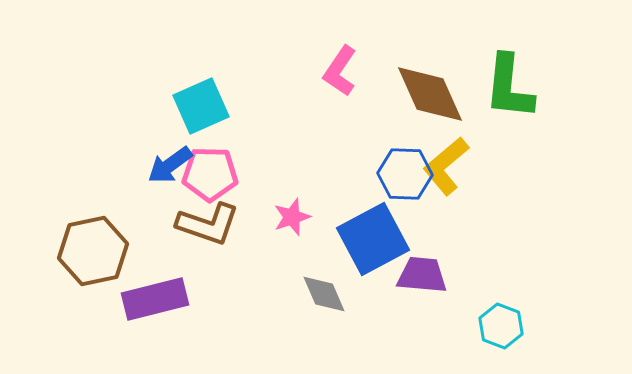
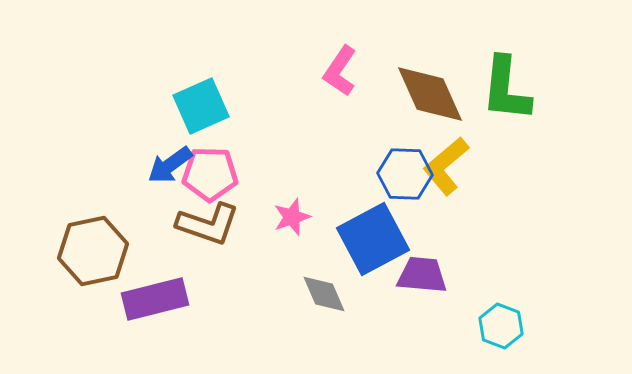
green L-shape: moved 3 px left, 2 px down
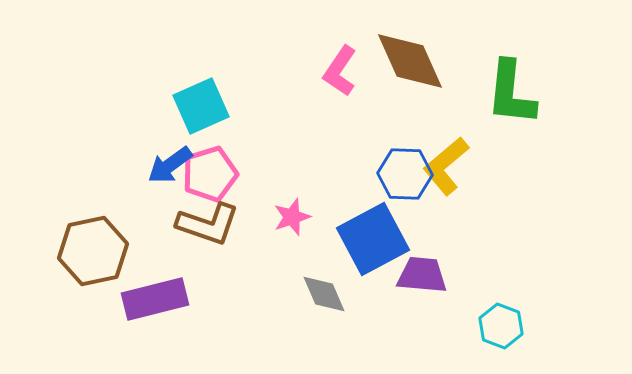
green L-shape: moved 5 px right, 4 px down
brown diamond: moved 20 px left, 33 px up
pink pentagon: rotated 18 degrees counterclockwise
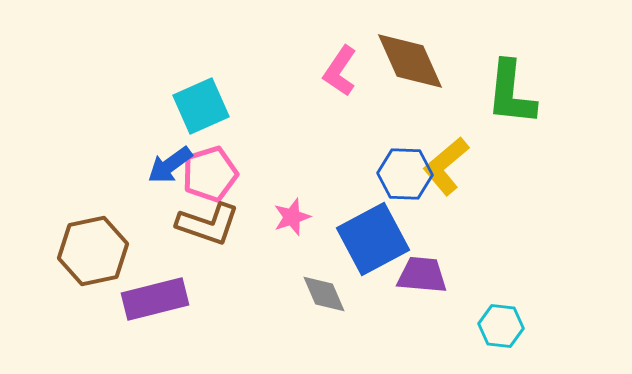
cyan hexagon: rotated 15 degrees counterclockwise
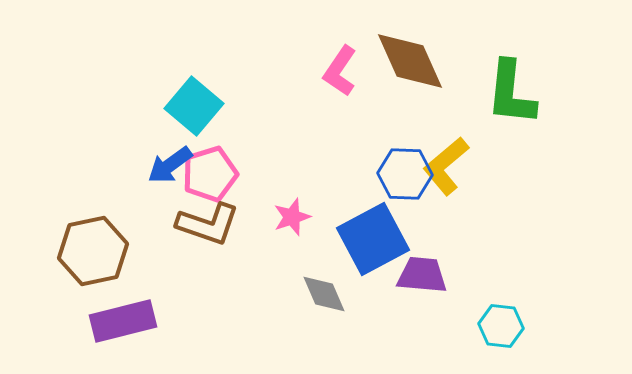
cyan square: moved 7 px left; rotated 26 degrees counterclockwise
purple rectangle: moved 32 px left, 22 px down
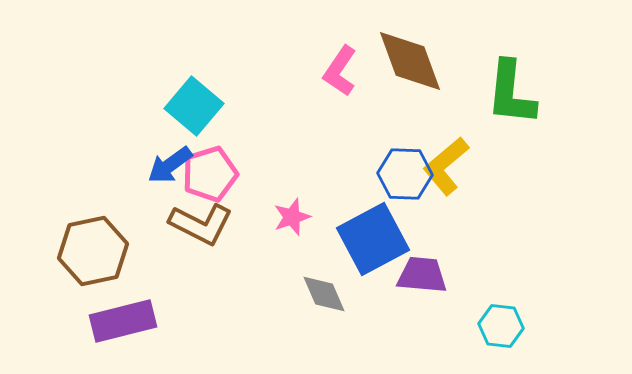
brown diamond: rotated 4 degrees clockwise
brown L-shape: moved 7 px left; rotated 8 degrees clockwise
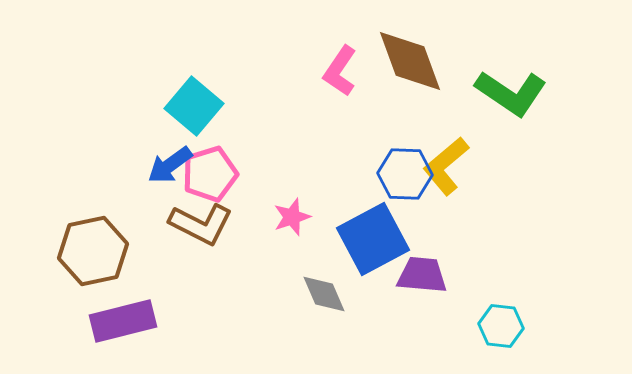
green L-shape: rotated 62 degrees counterclockwise
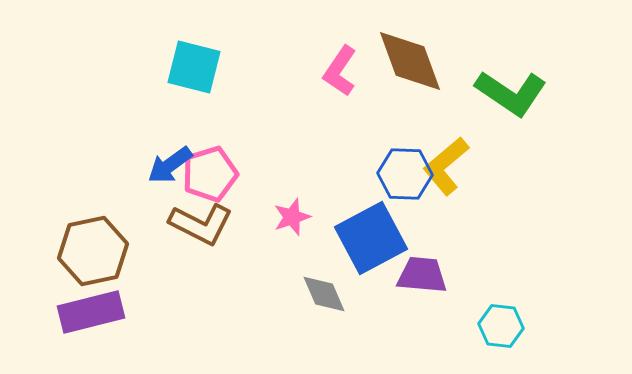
cyan square: moved 39 px up; rotated 26 degrees counterclockwise
blue square: moved 2 px left, 1 px up
purple rectangle: moved 32 px left, 9 px up
